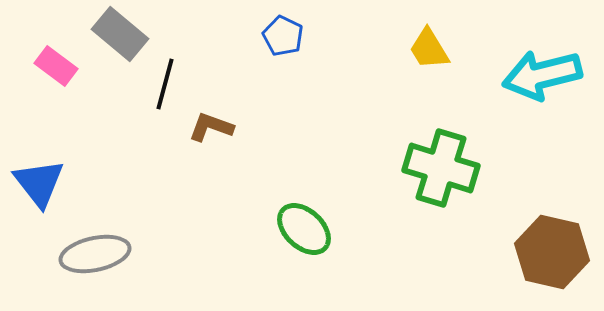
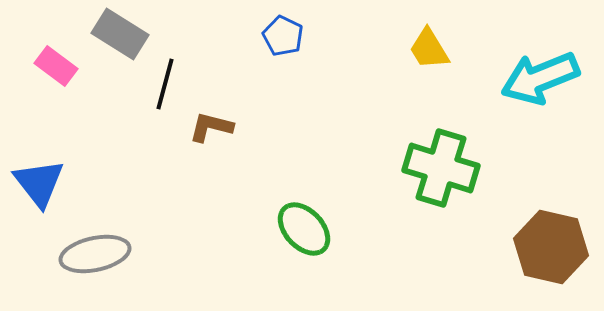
gray rectangle: rotated 8 degrees counterclockwise
cyan arrow: moved 2 px left, 3 px down; rotated 8 degrees counterclockwise
brown L-shape: rotated 6 degrees counterclockwise
green ellipse: rotated 4 degrees clockwise
brown hexagon: moved 1 px left, 5 px up
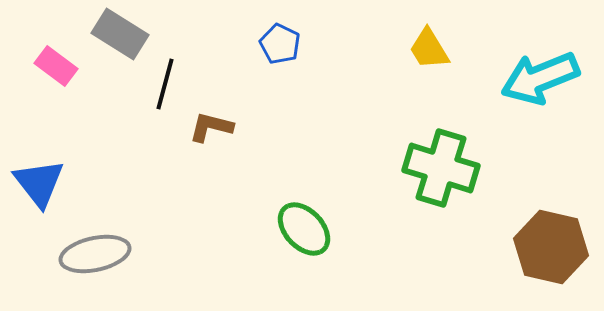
blue pentagon: moved 3 px left, 8 px down
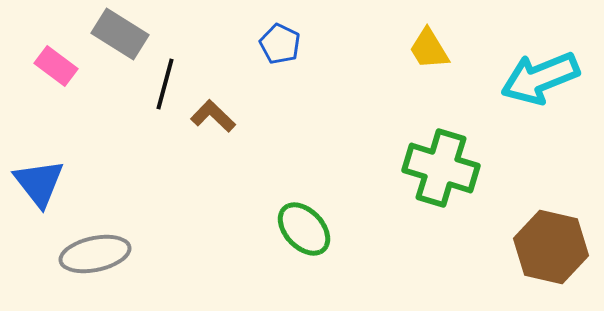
brown L-shape: moved 2 px right, 11 px up; rotated 30 degrees clockwise
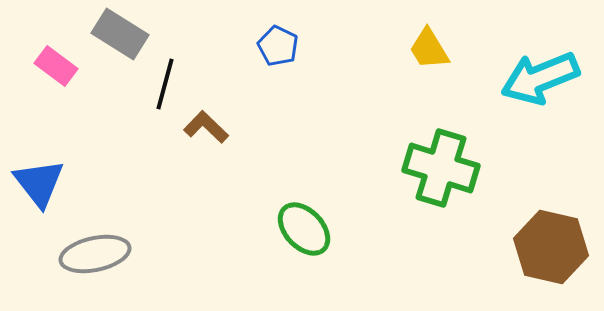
blue pentagon: moved 2 px left, 2 px down
brown L-shape: moved 7 px left, 11 px down
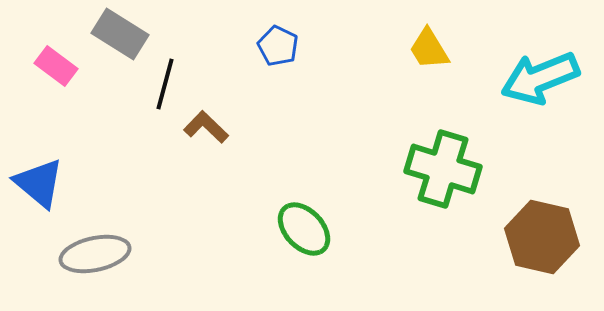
green cross: moved 2 px right, 1 px down
blue triangle: rotated 12 degrees counterclockwise
brown hexagon: moved 9 px left, 10 px up
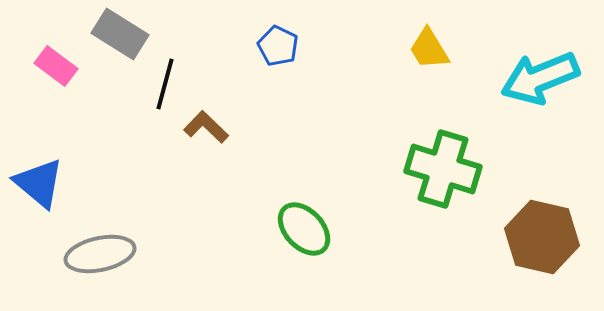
gray ellipse: moved 5 px right
